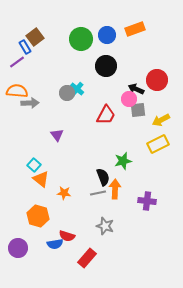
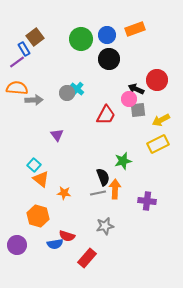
blue rectangle: moved 1 px left, 2 px down
black circle: moved 3 px right, 7 px up
orange semicircle: moved 3 px up
gray arrow: moved 4 px right, 3 px up
gray star: rotated 30 degrees counterclockwise
purple circle: moved 1 px left, 3 px up
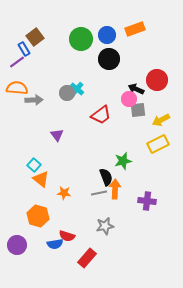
red trapezoid: moved 5 px left; rotated 25 degrees clockwise
black semicircle: moved 3 px right
gray line: moved 1 px right
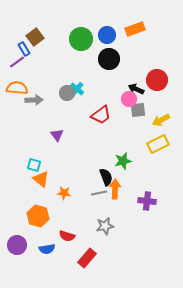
cyan square: rotated 24 degrees counterclockwise
blue semicircle: moved 8 px left, 5 px down
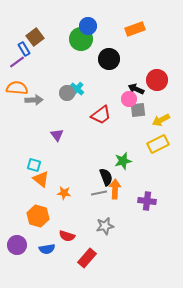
blue circle: moved 19 px left, 9 px up
